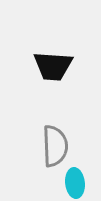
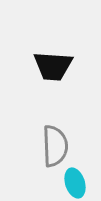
cyan ellipse: rotated 12 degrees counterclockwise
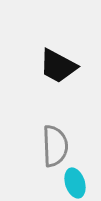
black trapezoid: moved 5 px right; rotated 24 degrees clockwise
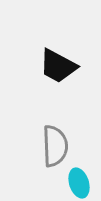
cyan ellipse: moved 4 px right
